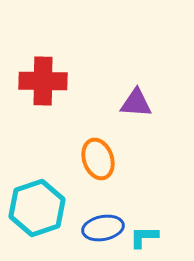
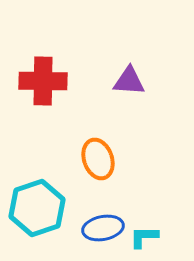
purple triangle: moved 7 px left, 22 px up
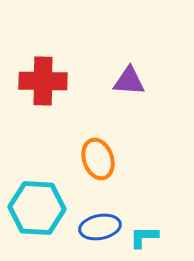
cyan hexagon: rotated 22 degrees clockwise
blue ellipse: moved 3 px left, 1 px up
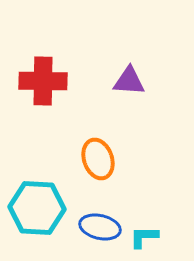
blue ellipse: rotated 24 degrees clockwise
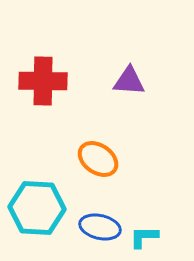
orange ellipse: rotated 36 degrees counterclockwise
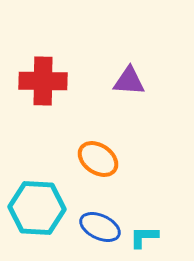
blue ellipse: rotated 12 degrees clockwise
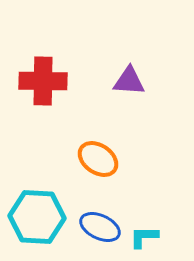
cyan hexagon: moved 9 px down
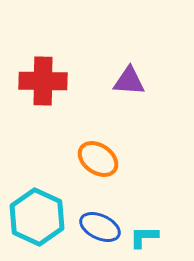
cyan hexagon: rotated 22 degrees clockwise
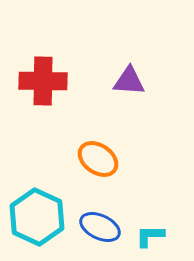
cyan L-shape: moved 6 px right, 1 px up
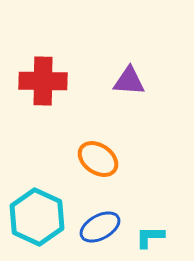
blue ellipse: rotated 54 degrees counterclockwise
cyan L-shape: moved 1 px down
